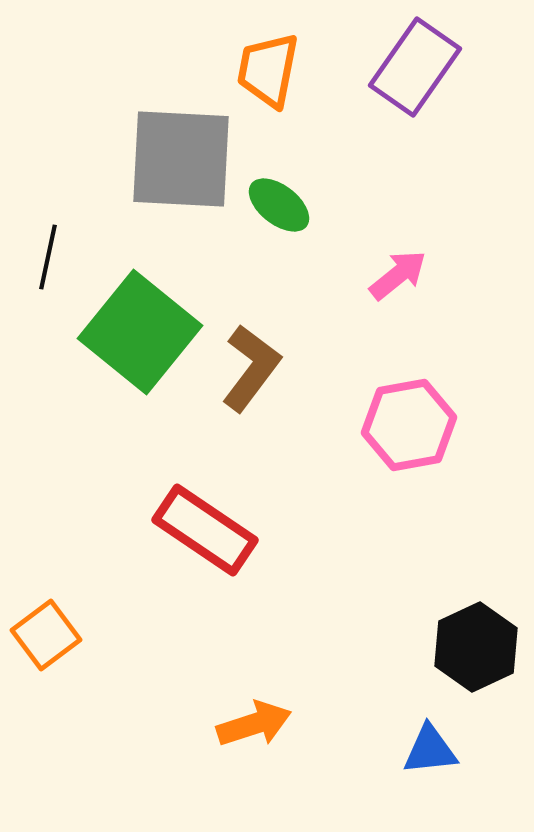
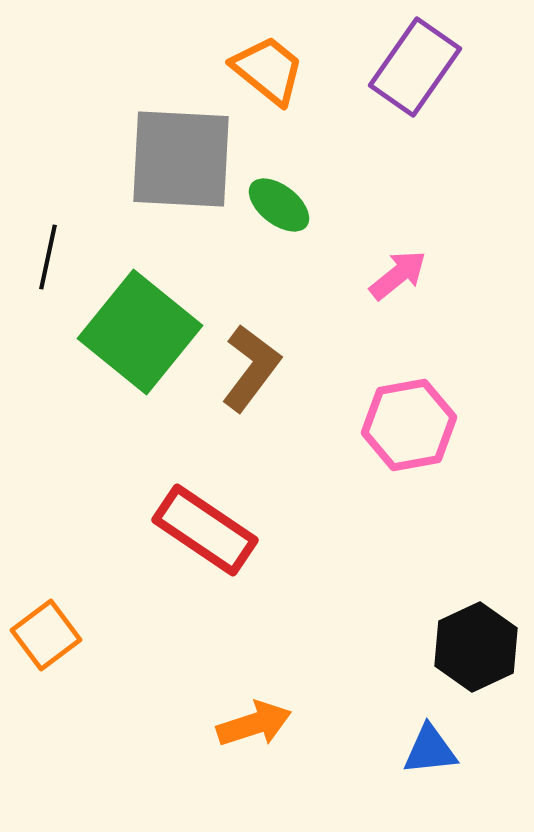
orange trapezoid: rotated 118 degrees clockwise
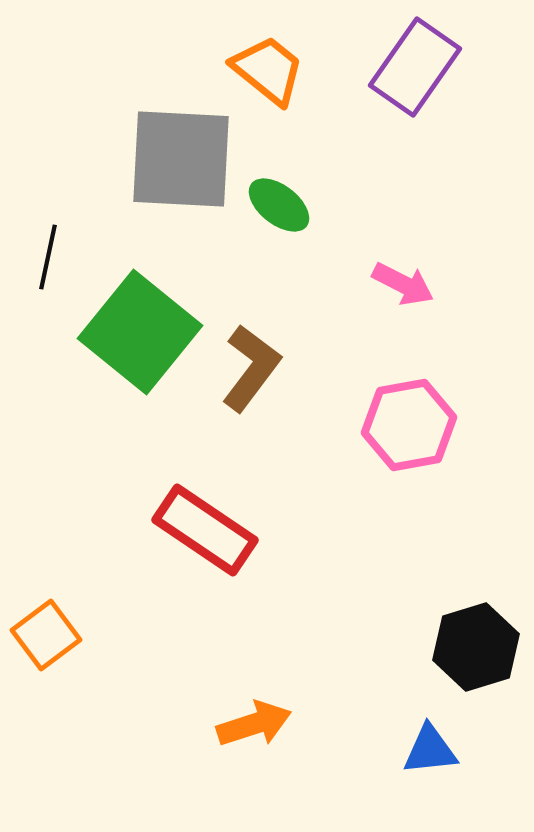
pink arrow: moved 5 px right, 9 px down; rotated 66 degrees clockwise
black hexagon: rotated 8 degrees clockwise
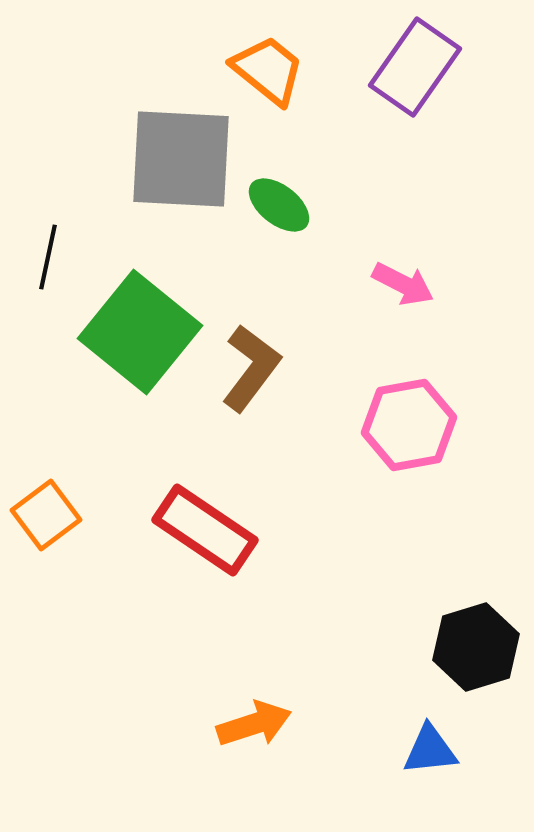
orange square: moved 120 px up
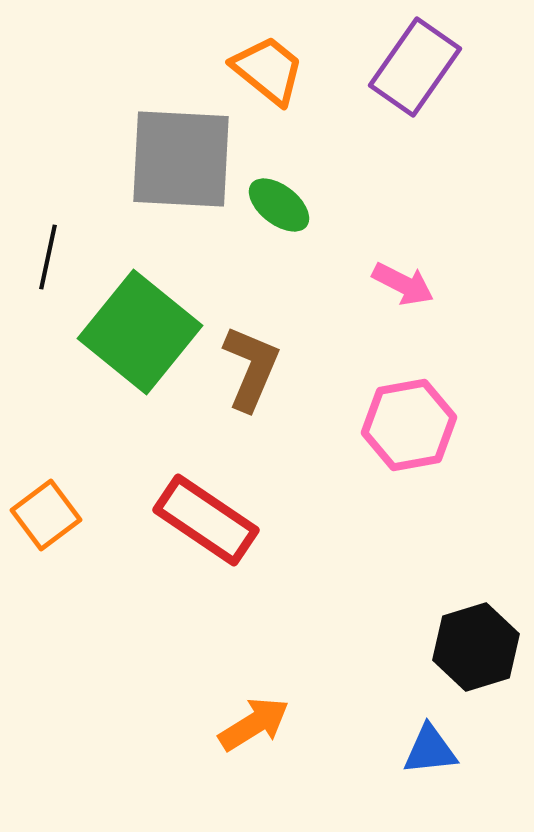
brown L-shape: rotated 14 degrees counterclockwise
red rectangle: moved 1 px right, 10 px up
orange arrow: rotated 14 degrees counterclockwise
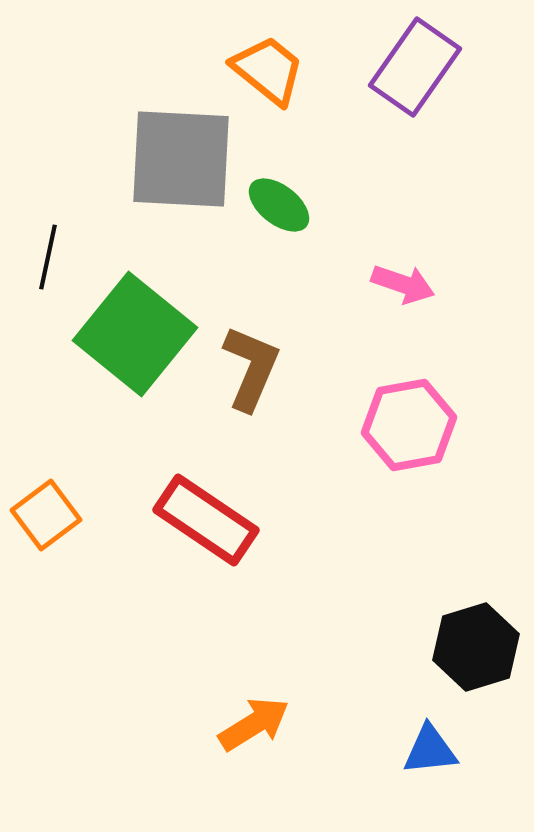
pink arrow: rotated 8 degrees counterclockwise
green square: moved 5 px left, 2 px down
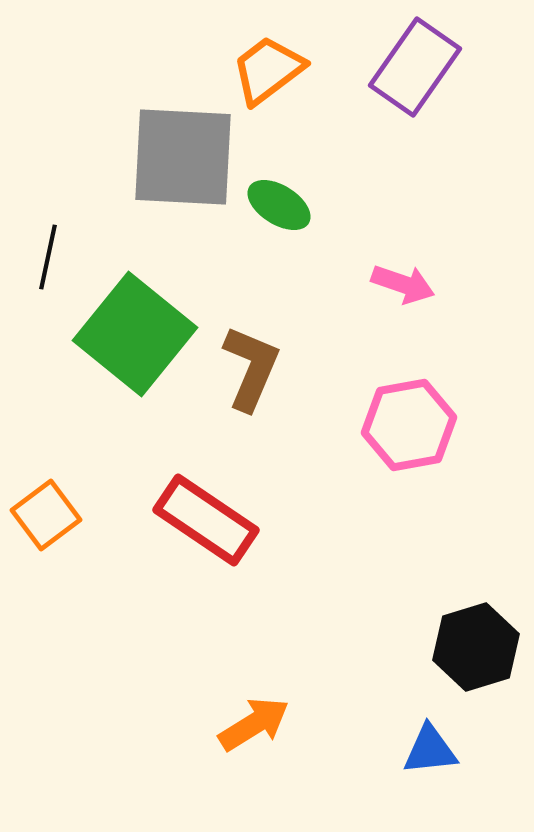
orange trapezoid: rotated 76 degrees counterclockwise
gray square: moved 2 px right, 2 px up
green ellipse: rotated 6 degrees counterclockwise
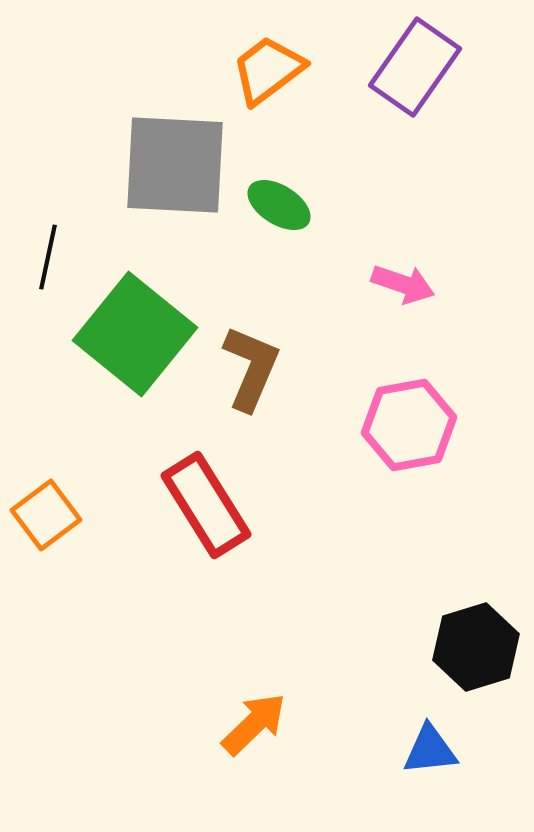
gray square: moved 8 px left, 8 px down
red rectangle: moved 15 px up; rotated 24 degrees clockwise
orange arrow: rotated 12 degrees counterclockwise
